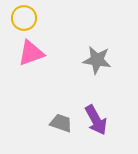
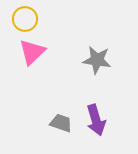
yellow circle: moved 1 px right, 1 px down
pink triangle: moved 1 px right, 1 px up; rotated 24 degrees counterclockwise
purple arrow: rotated 12 degrees clockwise
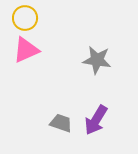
yellow circle: moved 1 px up
pink triangle: moved 6 px left, 2 px up; rotated 20 degrees clockwise
purple arrow: rotated 48 degrees clockwise
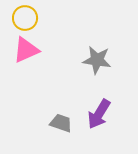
purple arrow: moved 3 px right, 6 px up
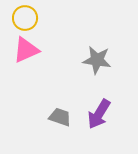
gray trapezoid: moved 1 px left, 6 px up
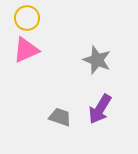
yellow circle: moved 2 px right
gray star: rotated 12 degrees clockwise
purple arrow: moved 1 px right, 5 px up
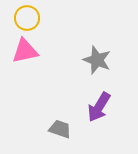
pink triangle: moved 1 px left, 1 px down; rotated 12 degrees clockwise
purple arrow: moved 1 px left, 2 px up
gray trapezoid: moved 12 px down
